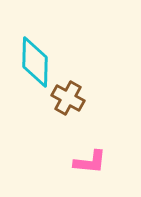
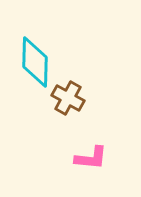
pink L-shape: moved 1 px right, 4 px up
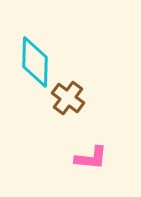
brown cross: rotated 8 degrees clockwise
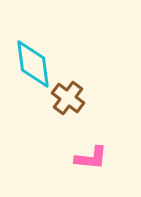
cyan diamond: moved 2 px left, 2 px down; rotated 9 degrees counterclockwise
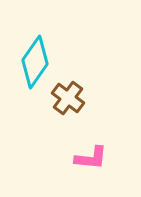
cyan diamond: moved 2 px right, 2 px up; rotated 42 degrees clockwise
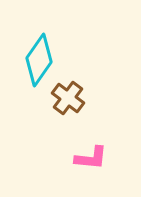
cyan diamond: moved 4 px right, 2 px up
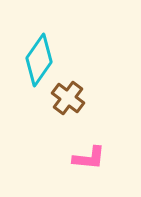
pink L-shape: moved 2 px left
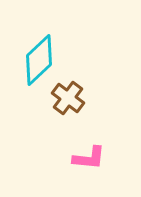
cyan diamond: rotated 12 degrees clockwise
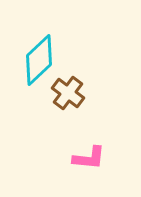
brown cross: moved 5 px up
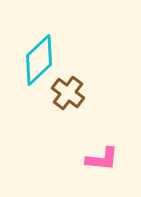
pink L-shape: moved 13 px right, 1 px down
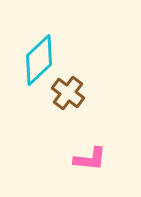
pink L-shape: moved 12 px left
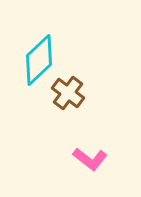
pink L-shape: rotated 32 degrees clockwise
